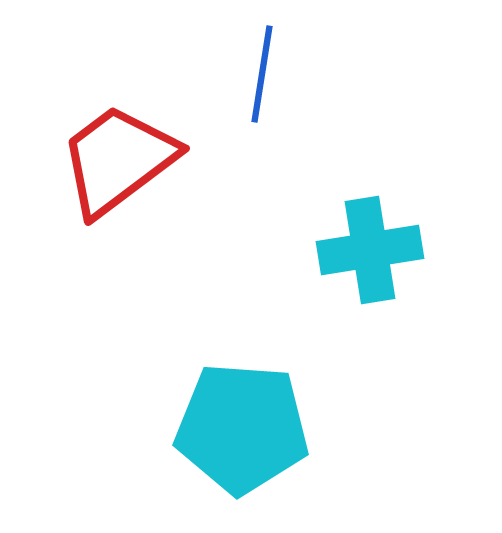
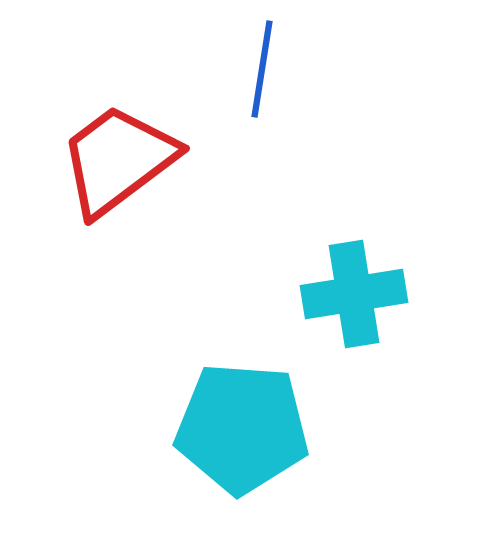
blue line: moved 5 px up
cyan cross: moved 16 px left, 44 px down
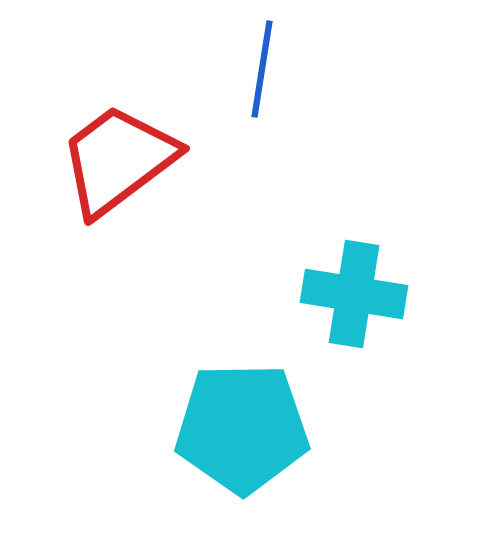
cyan cross: rotated 18 degrees clockwise
cyan pentagon: rotated 5 degrees counterclockwise
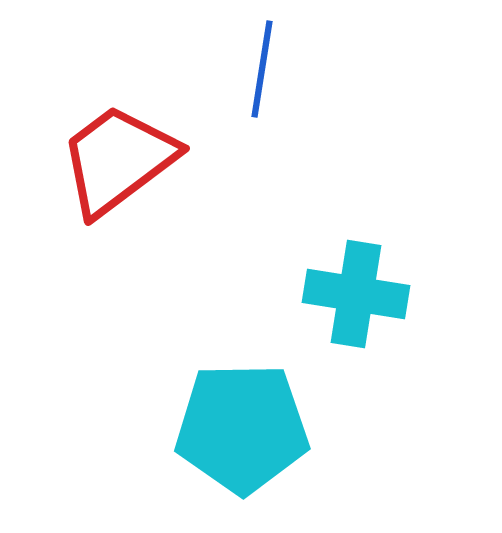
cyan cross: moved 2 px right
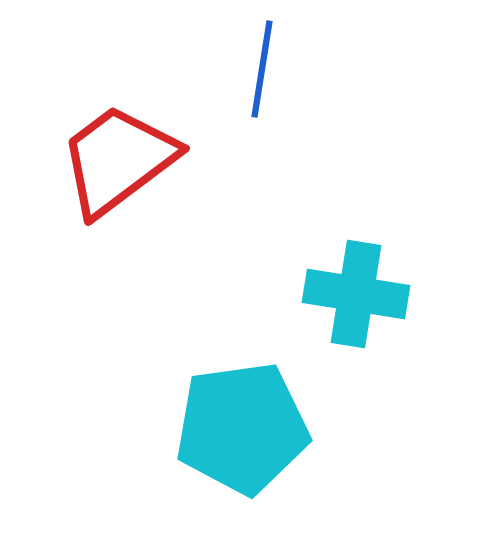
cyan pentagon: rotated 7 degrees counterclockwise
